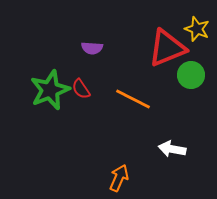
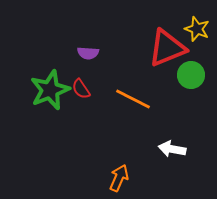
purple semicircle: moved 4 px left, 5 px down
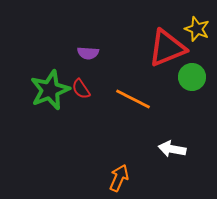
green circle: moved 1 px right, 2 px down
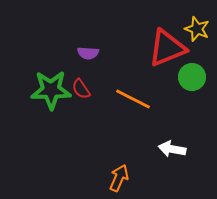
green star: moved 1 px right; rotated 21 degrees clockwise
